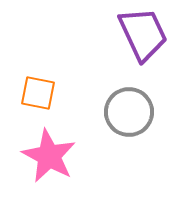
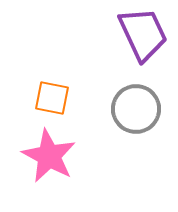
orange square: moved 14 px right, 5 px down
gray circle: moved 7 px right, 3 px up
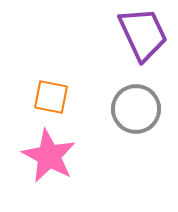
orange square: moved 1 px left, 1 px up
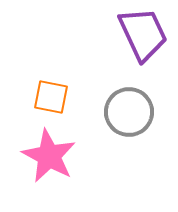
gray circle: moved 7 px left, 3 px down
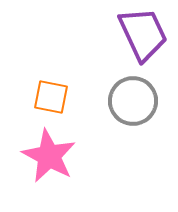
gray circle: moved 4 px right, 11 px up
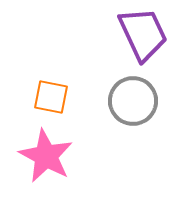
pink star: moved 3 px left
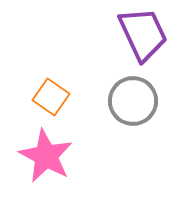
orange square: rotated 24 degrees clockwise
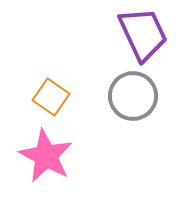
gray circle: moved 5 px up
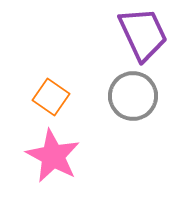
pink star: moved 7 px right
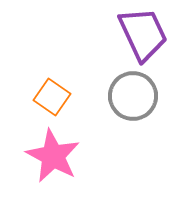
orange square: moved 1 px right
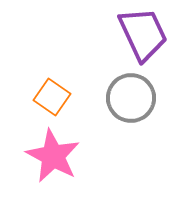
gray circle: moved 2 px left, 2 px down
